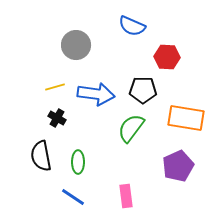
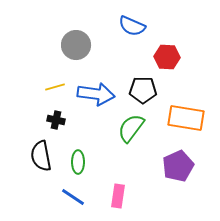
black cross: moved 1 px left, 2 px down; rotated 18 degrees counterclockwise
pink rectangle: moved 8 px left; rotated 15 degrees clockwise
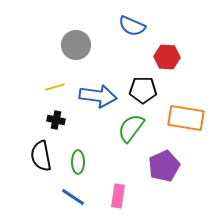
blue arrow: moved 2 px right, 2 px down
purple pentagon: moved 14 px left
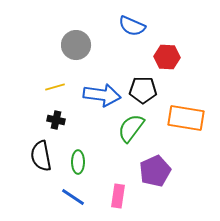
blue arrow: moved 4 px right, 1 px up
purple pentagon: moved 9 px left, 5 px down
